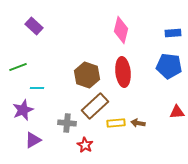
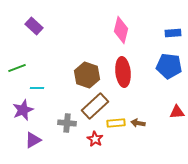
green line: moved 1 px left, 1 px down
red star: moved 10 px right, 6 px up
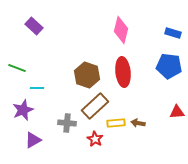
blue rectangle: rotated 21 degrees clockwise
green line: rotated 42 degrees clockwise
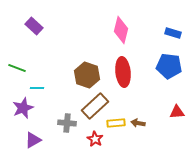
purple star: moved 2 px up
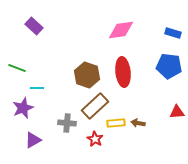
pink diamond: rotated 68 degrees clockwise
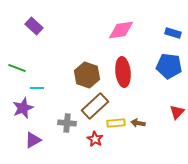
red triangle: rotated 42 degrees counterclockwise
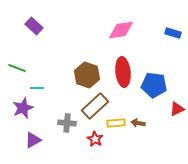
blue pentagon: moved 15 px left, 19 px down
red triangle: moved 3 px up; rotated 21 degrees clockwise
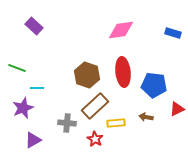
brown arrow: moved 8 px right, 6 px up
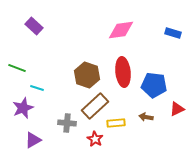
cyan line: rotated 16 degrees clockwise
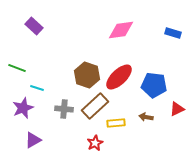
red ellipse: moved 4 px left, 5 px down; rotated 52 degrees clockwise
gray cross: moved 3 px left, 14 px up
red star: moved 4 px down; rotated 14 degrees clockwise
